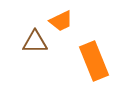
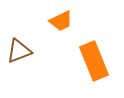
brown triangle: moved 16 px left, 9 px down; rotated 20 degrees counterclockwise
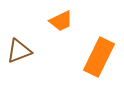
orange rectangle: moved 5 px right, 4 px up; rotated 48 degrees clockwise
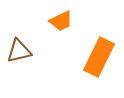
brown triangle: rotated 8 degrees clockwise
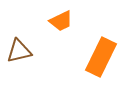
orange rectangle: moved 2 px right
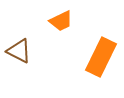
brown triangle: rotated 40 degrees clockwise
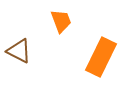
orange trapezoid: rotated 85 degrees counterclockwise
